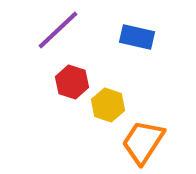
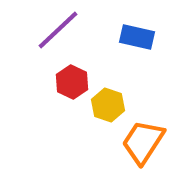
red hexagon: rotated 8 degrees clockwise
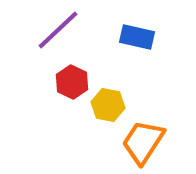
yellow hexagon: rotated 8 degrees counterclockwise
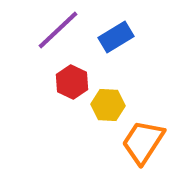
blue rectangle: moved 21 px left; rotated 44 degrees counterclockwise
yellow hexagon: rotated 8 degrees counterclockwise
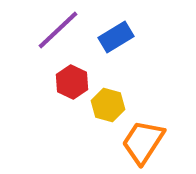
yellow hexagon: rotated 12 degrees clockwise
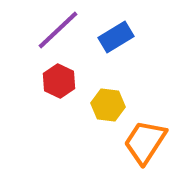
red hexagon: moved 13 px left, 1 px up
yellow hexagon: rotated 8 degrees counterclockwise
orange trapezoid: moved 2 px right
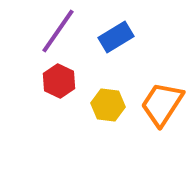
purple line: moved 1 px down; rotated 12 degrees counterclockwise
orange trapezoid: moved 17 px right, 38 px up
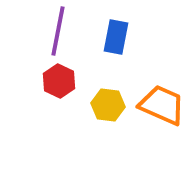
purple line: rotated 24 degrees counterclockwise
blue rectangle: rotated 48 degrees counterclockwise
orange trapezoid: moved 1 px down; rotated 81 degrees clockwise
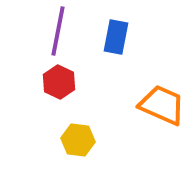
red hexagon: moved 1 px down
yellow hexagon: moved 30 px left, 35 px down
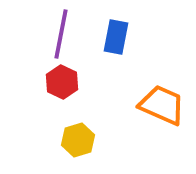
purple line: moved 3 px right, 3 px down
red hexagon: moved 3 px right
yellow hexagon: rotated 24 degrees counterclockwise
